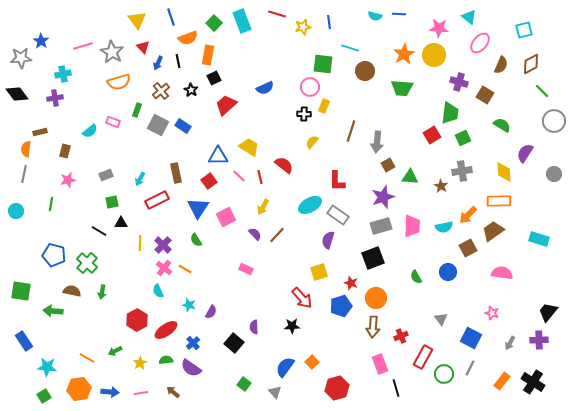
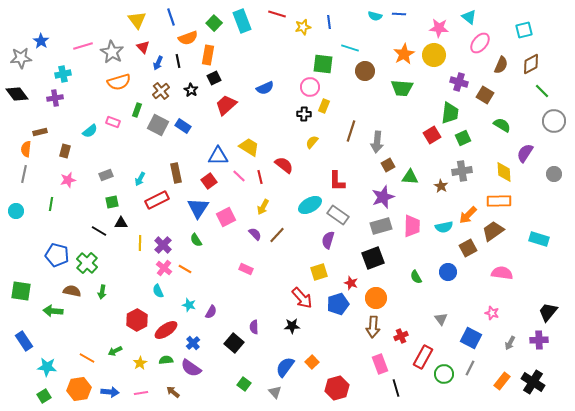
blue pentagon at (54, 255): moved 3 px right
blue pentagon at (341, 306): moved 3 px left, 2 px up
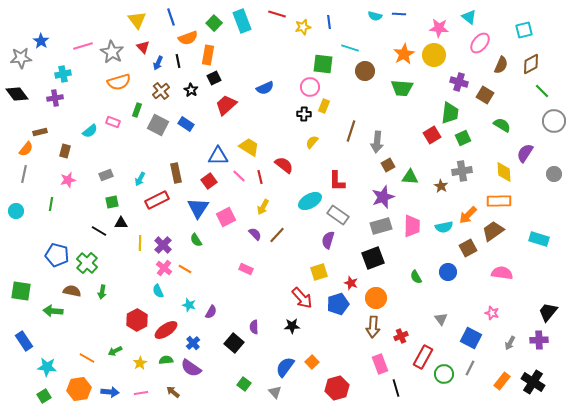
blue rectangle at (183, 126): moved 3 px right, 2 px up
orange semicircle at (26, 149): rotated 147 degrees counterclockwise
cyan ellipse at (310, 205): moved 4 px up
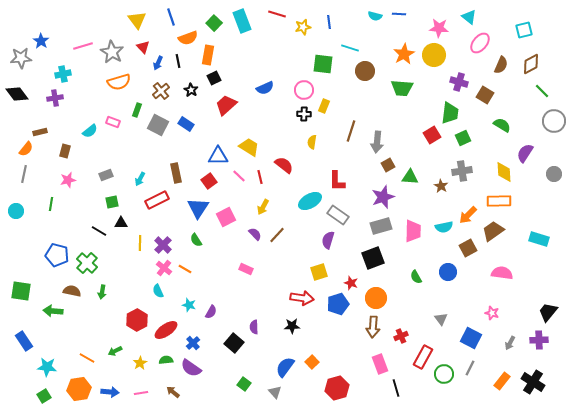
pink circle at (310, 87): moved 6 px left, 3 px down
yellow semicircle at (312, 142): rotated 32 degrees counterclockwise
pink trapezoid at (412, 226): moved 1 px right, 5 px down
red arrow at (302, 298): rotated 40 degrees counterclockwise
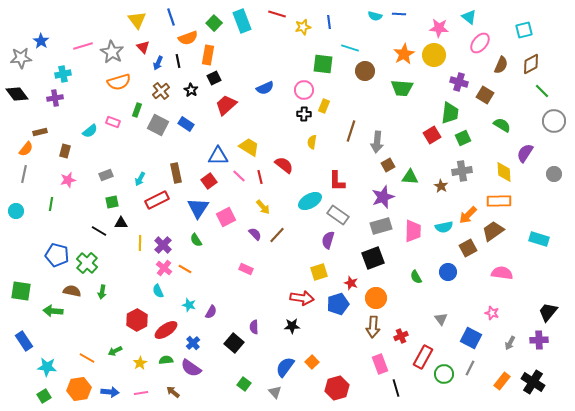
yellow arrow at (263, 207): rotated 70 degrees counterclockwise
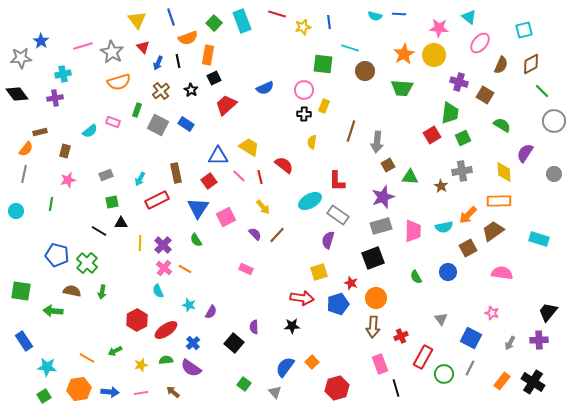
yellow star at (140, 363): moved 1 px right, 2 px down; rotated 16 degrees clockwise
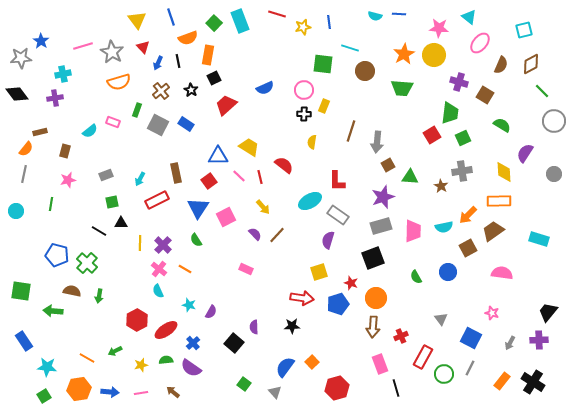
cyan rectangle at (242, 21): moved 2 px left
pink cross at (164, 268): moved 5 px left, 1 px down
green arrow at (102, 292): moved 3 px left, 4 px down
